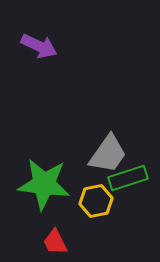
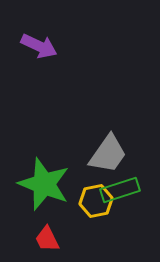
green rectangle: moved 8 px left, 12 px down
green star: rotated 14 degrees clockwise
red trapezoid: moved 8 px left, 3 px up
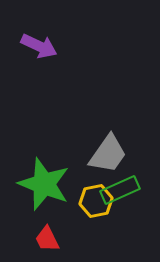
green rectangle: rotated 6 degrees counterclockwise
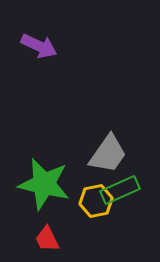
green star: rotated 8 degrees counterclockwise
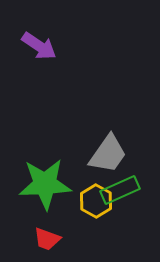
purple arrow: rotated 9 degrees clockwise
green star: moved 1 px right; rotated 16 degrees counterclockwise
yellow hexagon: rotated 20 degrees counterclockwise
red trapezoid: rotated 44 degrees counterclockwise
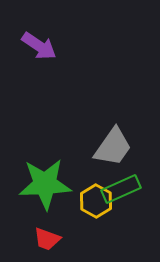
gray trapezoid: moved 5 px right, 7 px up
green rectangle: moved 1 px right, 1 px up
